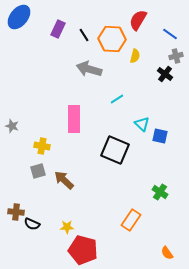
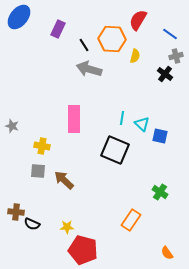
black line: moved 10 px down
cyan line: moved 5 px right, 19 px down; rotated 48 degrees counterclockwise
gray square: rotated 21 degrees clockwise
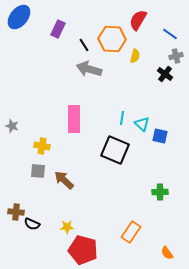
green cross: rotated 35 degrees counterclockwise
orange rectangle: moved 12 px down
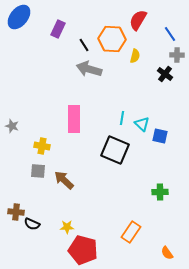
blue line: rotated 21 degrees clockwise
gray cross: moved 1 px right, 1 px up; rotated 16 degrees clockwise
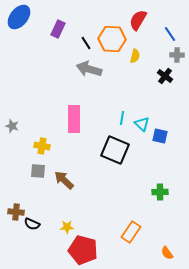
black line: moved 2 px right, 2 px up
black cross: moved 2 px down
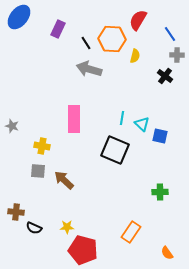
black semicircle: moved 2 px right, 4 px down
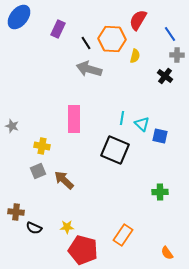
gray square: rotated 28 degrees counterclockwise
orange rectangle: moved 8 px left, 3 px down
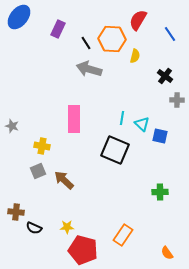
gray cross: moved 45 px down
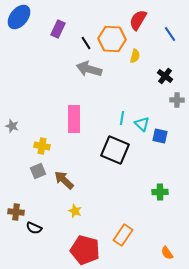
yellow star: moved 8 px right, 16 px up; rotated 24 degrees clockwise
red pentagon: moved 2 px right
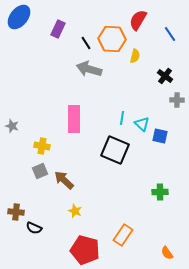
gray square: moved 2 px right
